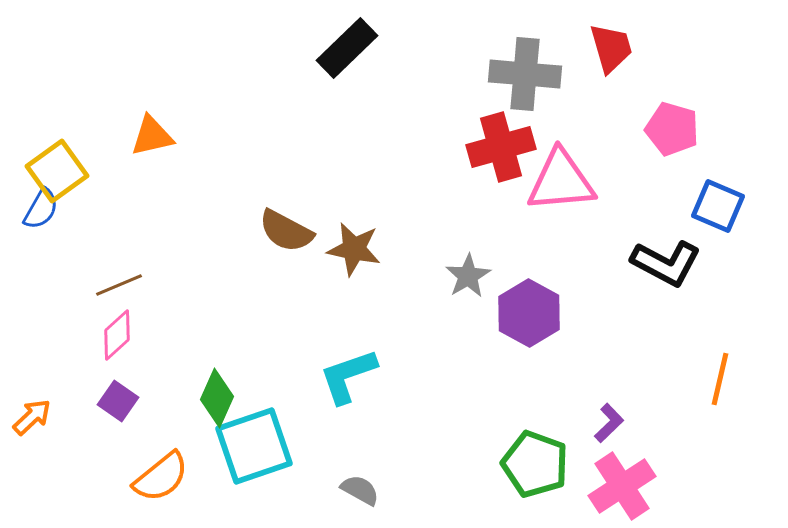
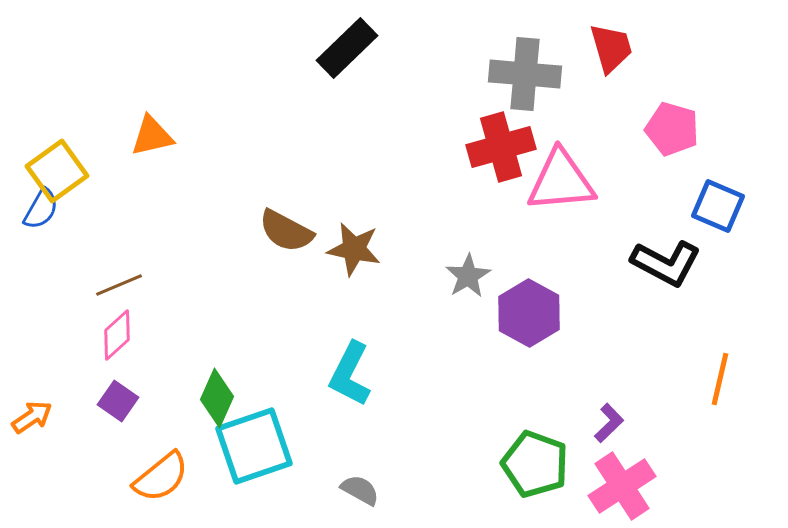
cyan L-shape: moved 2 px right, 2 px up; rotated 44 degrees counterclockwise
orange arrow: rotated 9 degrees clockwise
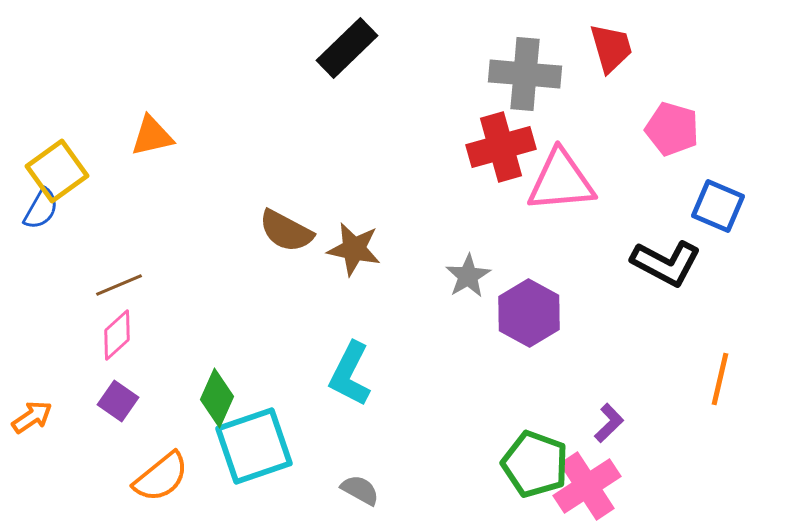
pink cross: moved 35 px left
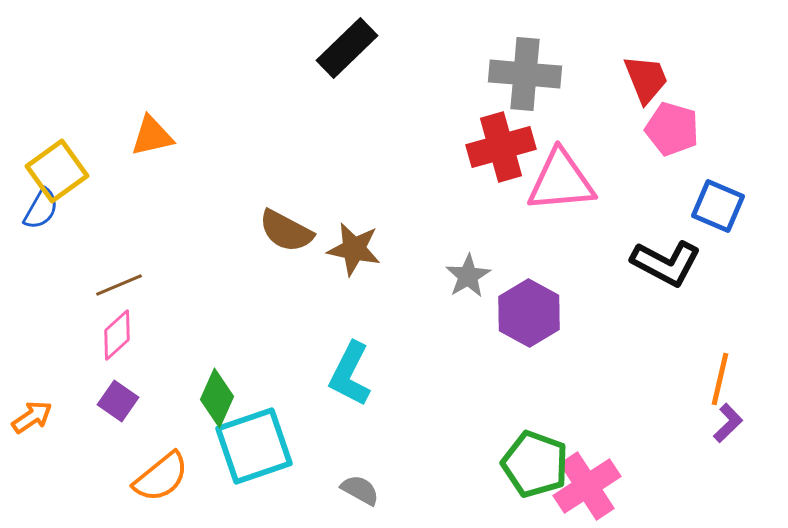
red trapezoid: moved 35 px right, 31 px down; rotated 6 degrees counterclockwise
purple L-shape: moved 119 px right
